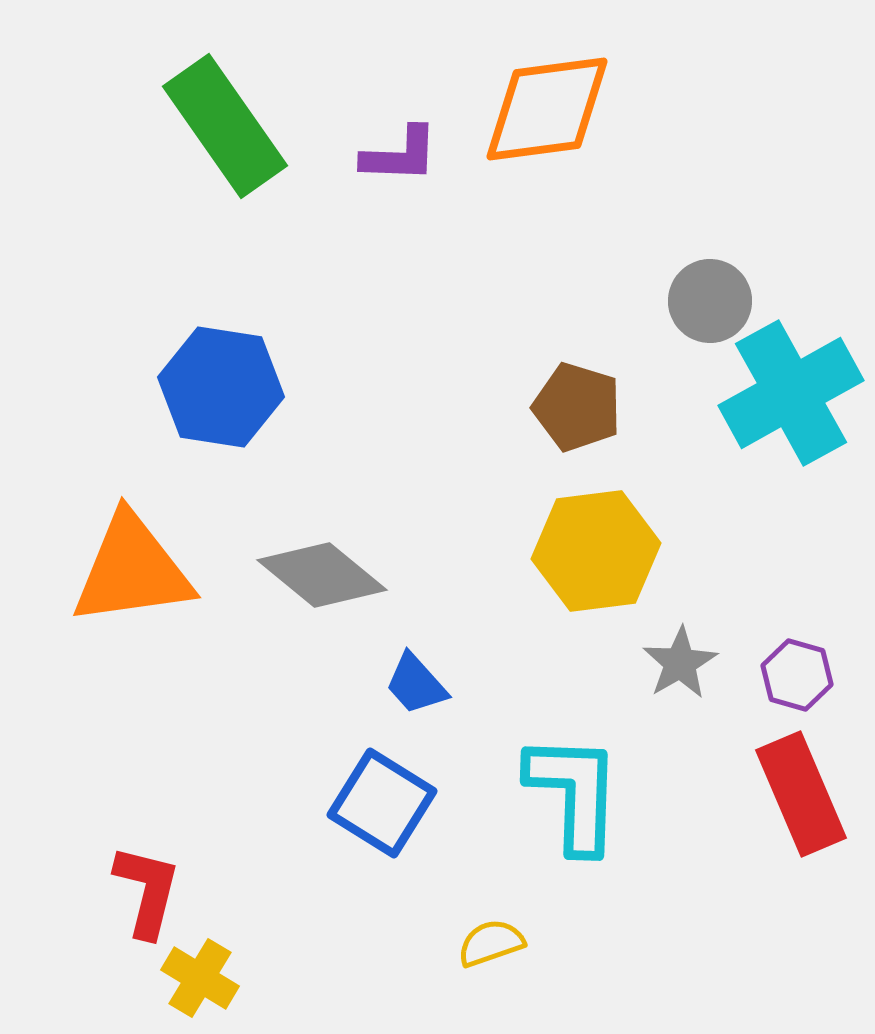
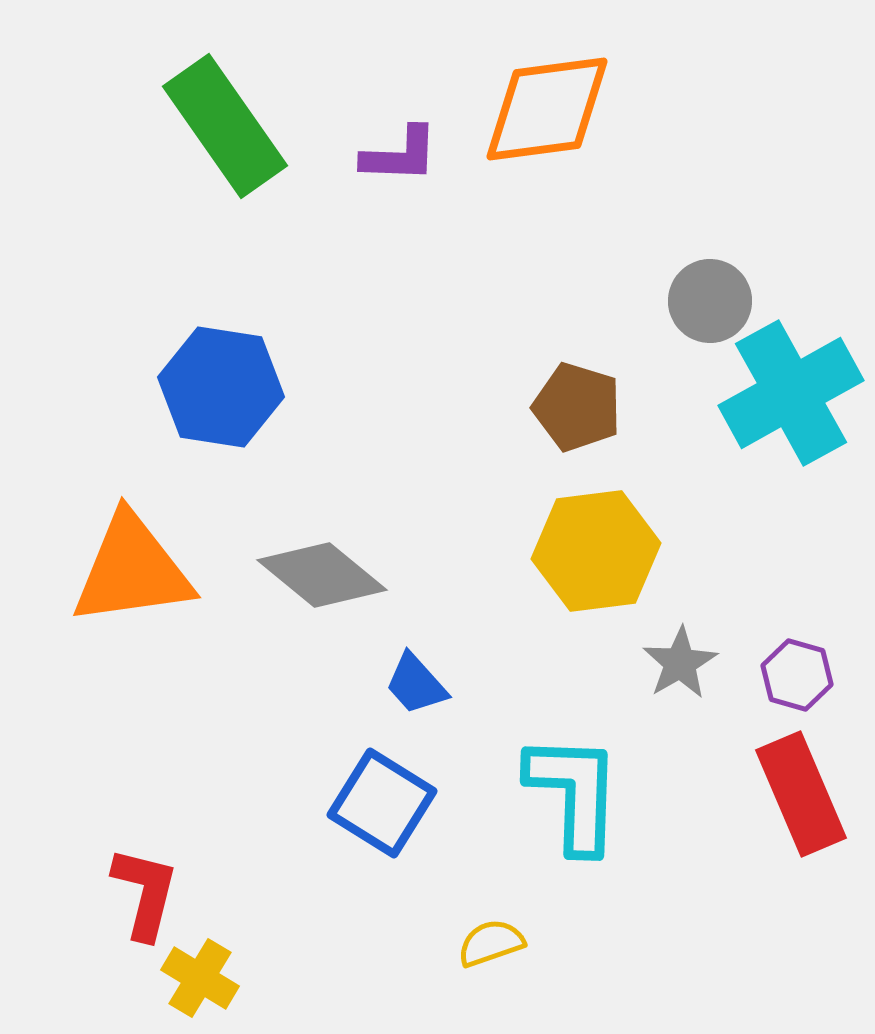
red L-shape: moved 2 px left, 2 px down
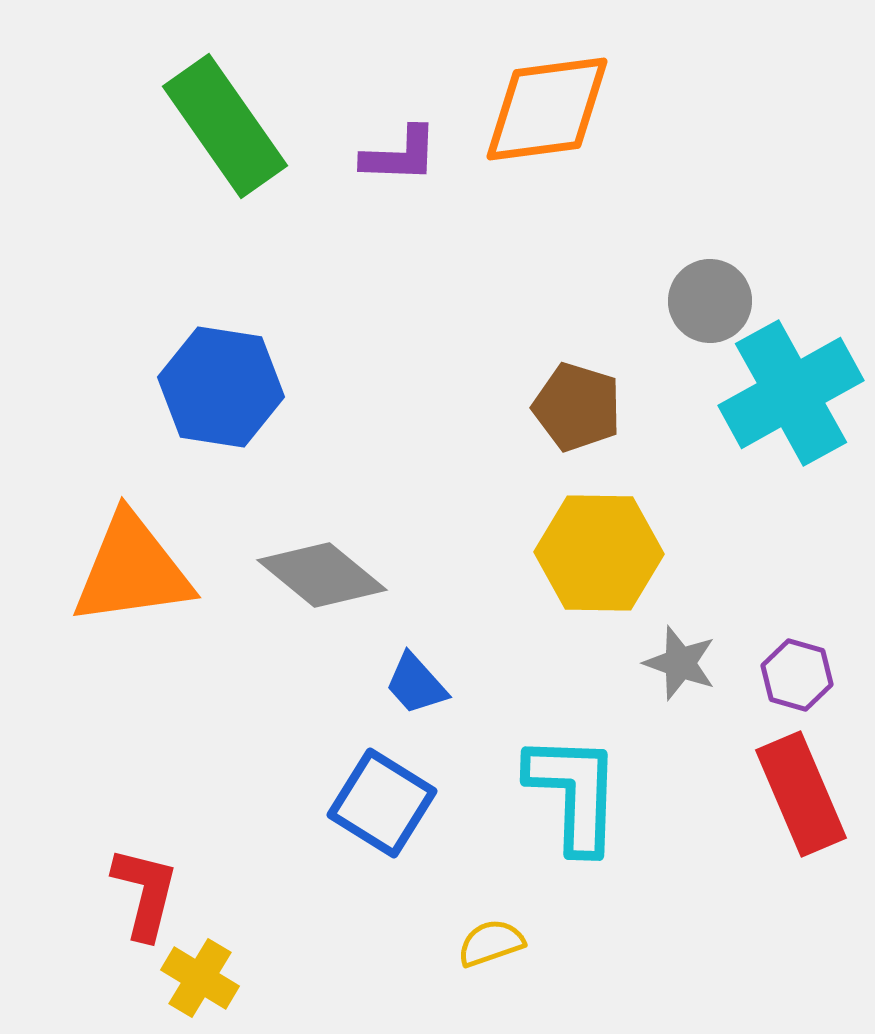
yellow hexagon: moved 3 px right, 2 px down; rotated 8 degrees clockwise
gray star: rotated 22 degrees counterclockwise
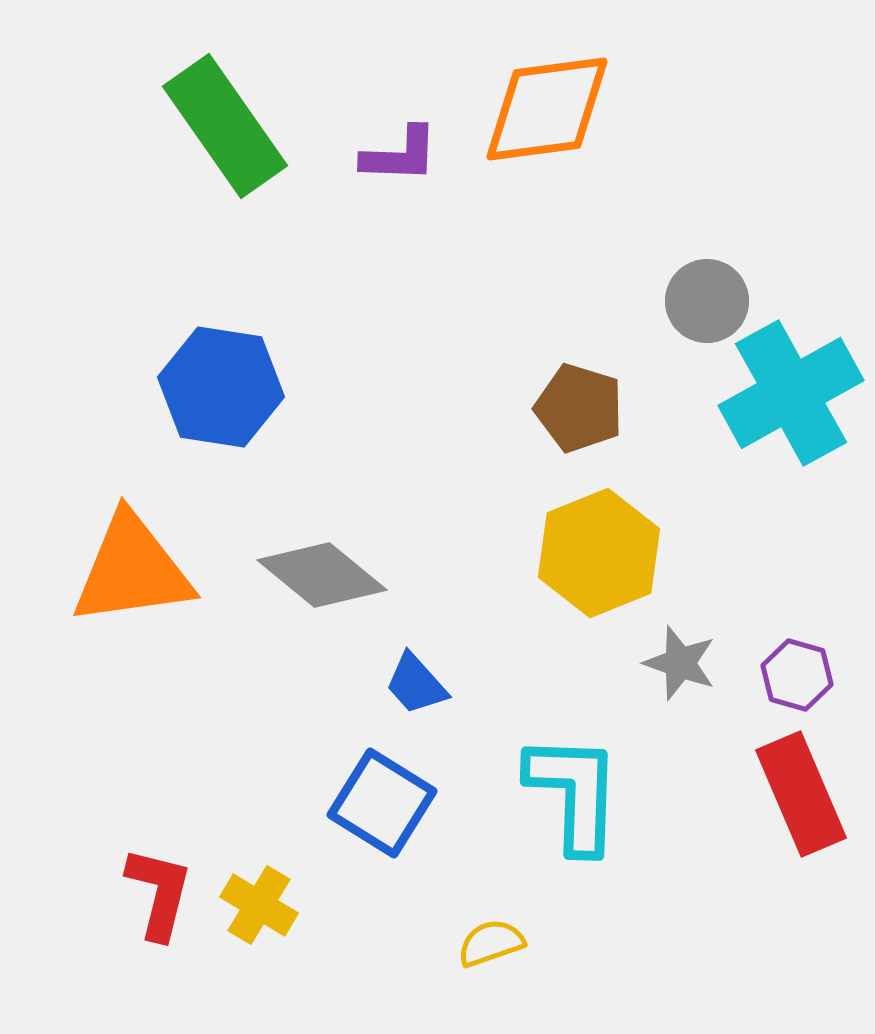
gray circle: moved 3 px left
brown pentagon: moved 2 px right, 1 px down
yellow hexagon: rotated 23 degrees counterclockwise
red L-shape: moved 14 px right
yellow cross: moved 59 px right, 73 px up
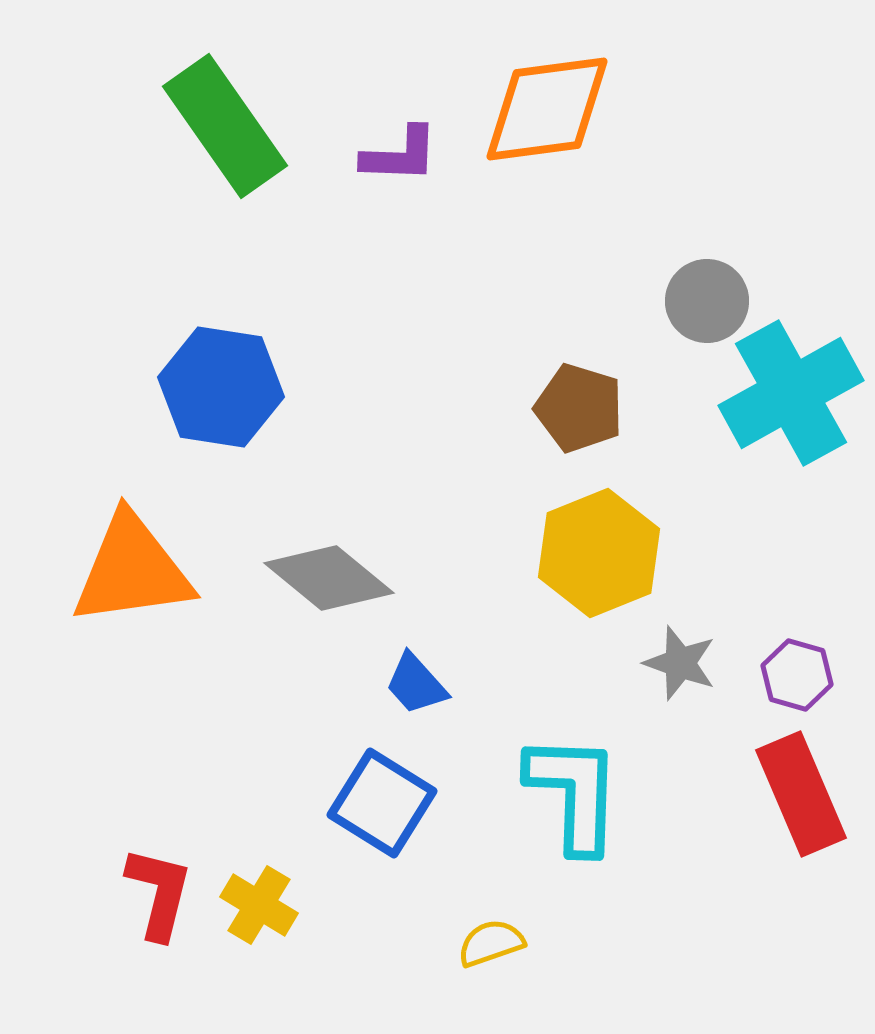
gray diamond: moved 7 px right, 3 px down
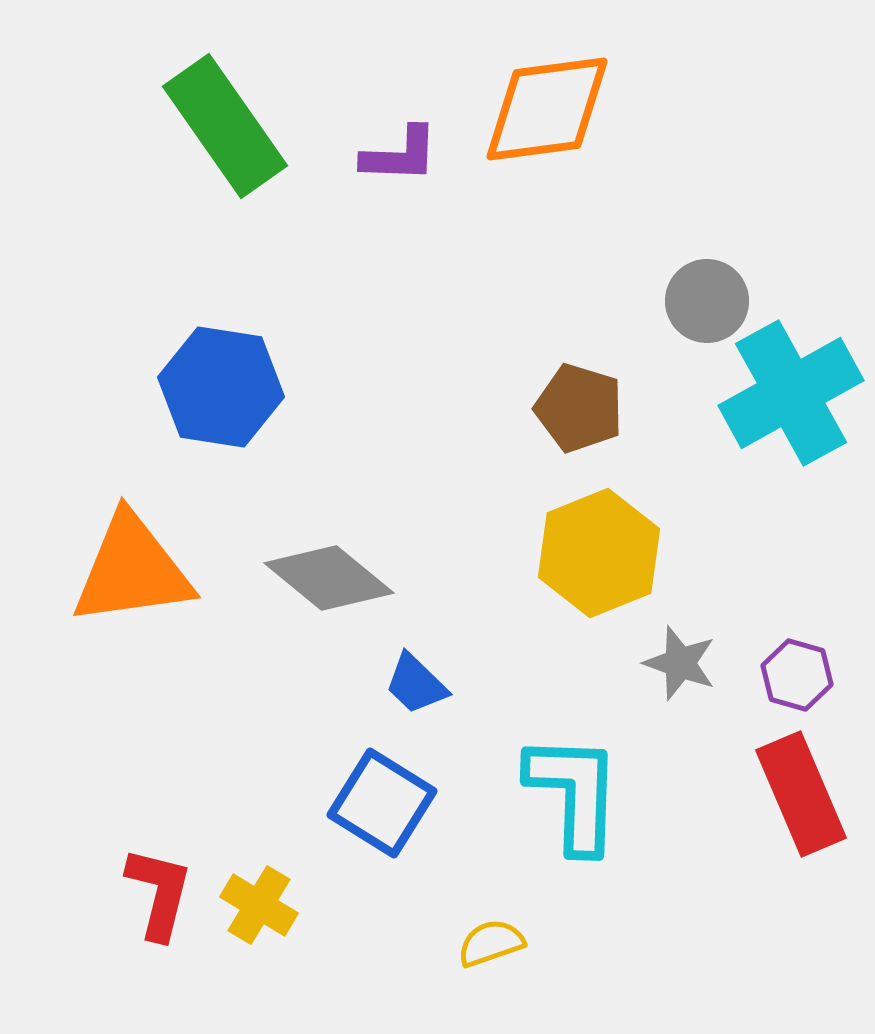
blue trapezoid: rotated 4 degrees counterclockwise
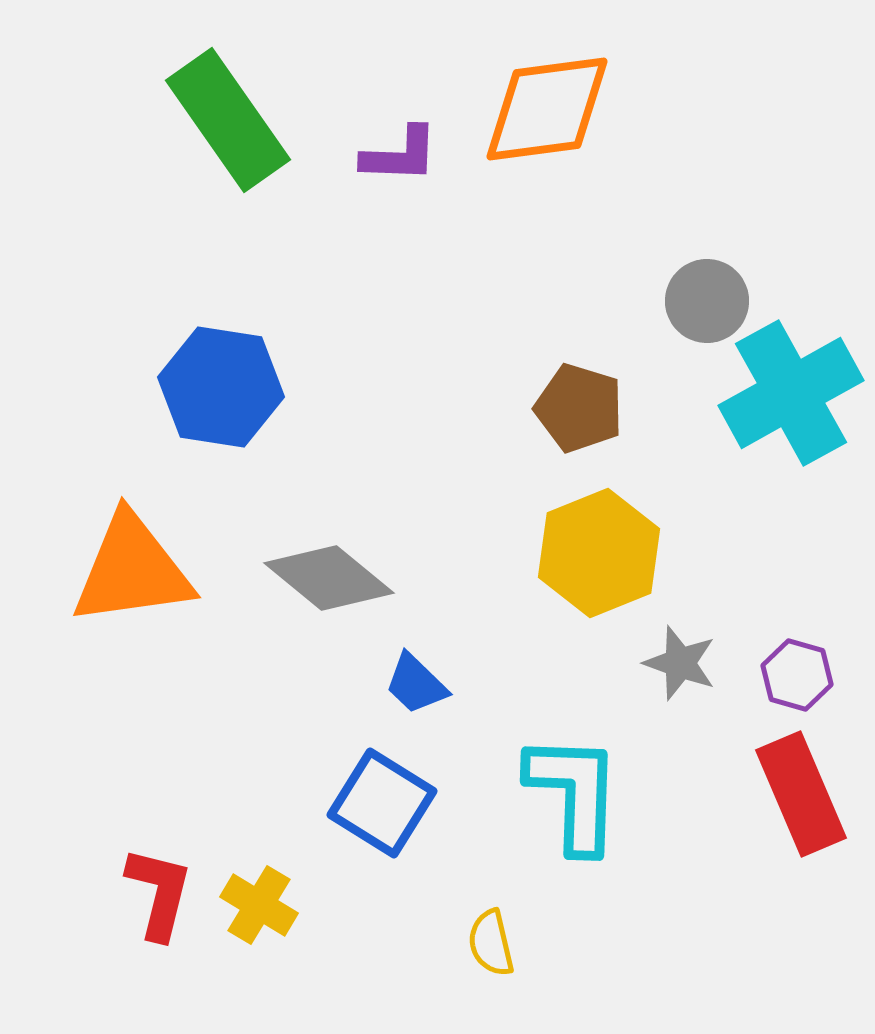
green rectangle: moved 3 px right, 6 px up
yellow semicircle: rotated 84 degrees counterclockwise
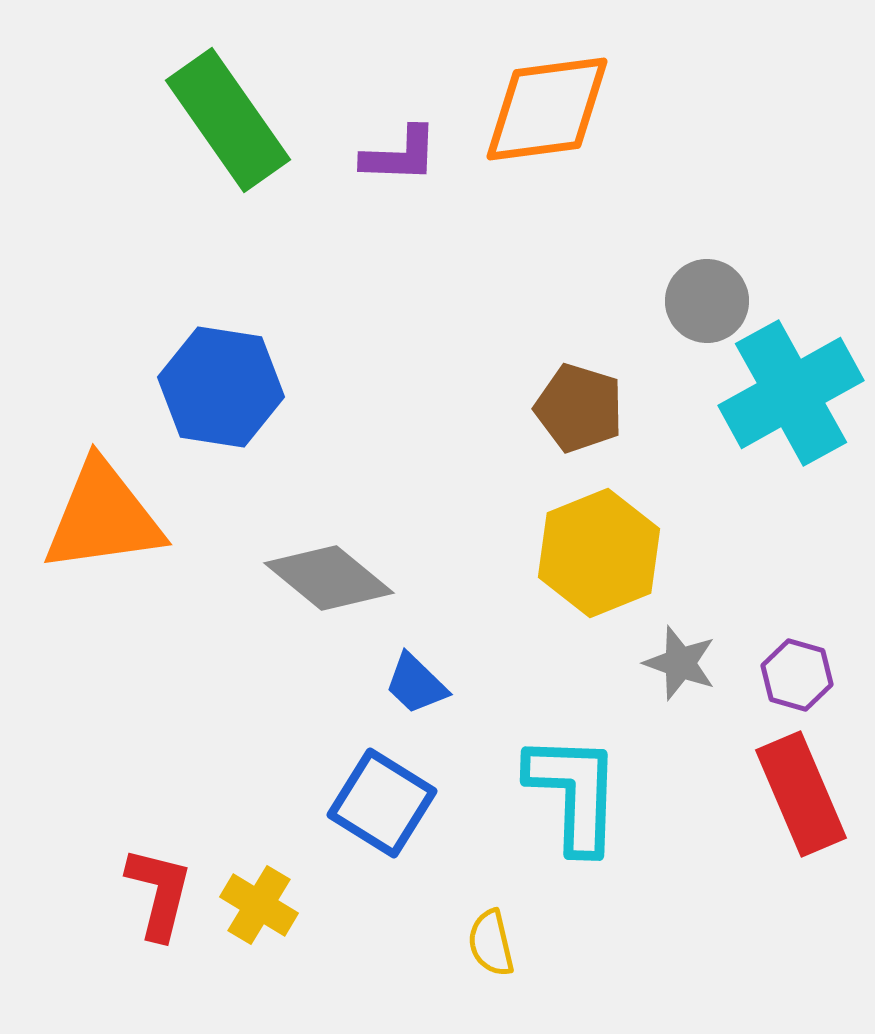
orange triangle: moved 29 px left, 53 px up
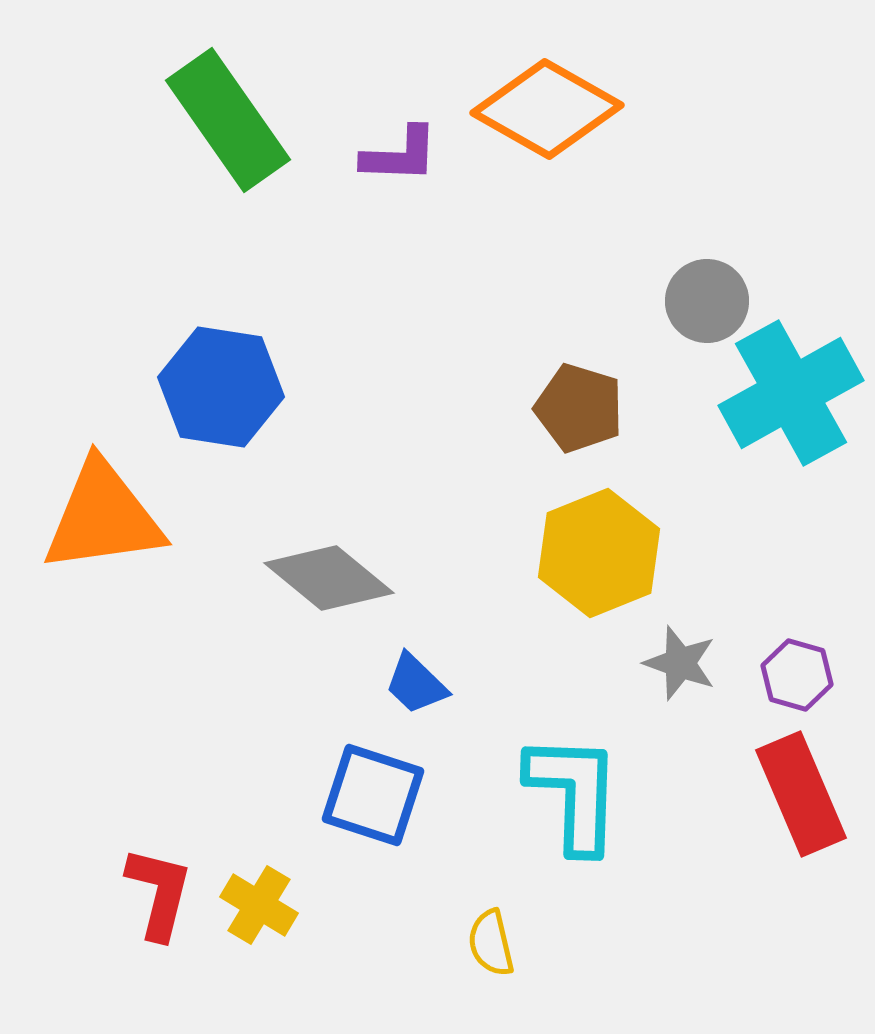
orange diamond: rotated 37 degrees clockwise
blue square: moved 9 px left, 8 px up; rotated 14 degrees counterclockwise
